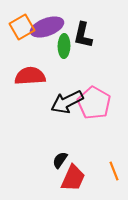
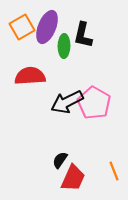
purple ellipse: rotated 48 degrees counterclockwise
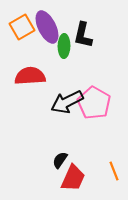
purple ellipse: rotated 48 degrees counterclockwise
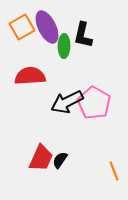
red trapezoid: moved 32 px left, 20 px up
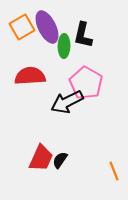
pink pentagon: moved 8 px left, 20 px up
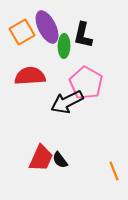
orange square: moved 5 px down
black semicircle: rotated 72 degrees counterclockwise
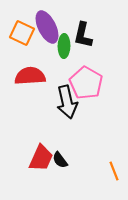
orange square: moved 1 px down; rotated 35 degrees counterclockwise
black arrow: rotated 76 degrees counterclockwise
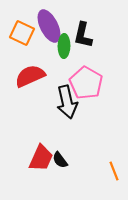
purple ellipse: moved 2 px right, 1 px up
red semicircle: rotated 20 degrees counterclockwise
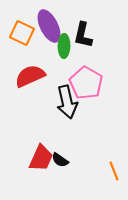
black semicircle: rotated 18 degrees counterclockwise
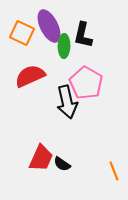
black semicircle: moved 2 px right, 4 px down
